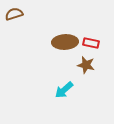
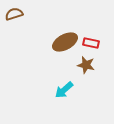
brown ellipse: rotated 25 degrees counterclockwise
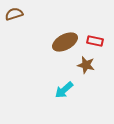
red rectangle: moved 4 px right, 2 px up
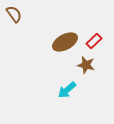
brown semicircle: rotated 72 degrees clockwise
red rectangle: moved 1 px left; rotated 56 degrees counterclockwise
cyan arrow: moved 3 px right
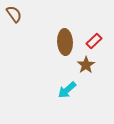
brown ellipse: rotated 65 degrees counterclockwise
brown star: rotated 24 degrees clockwise
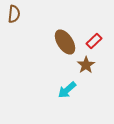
brown semicircle: rotated 42 degrees clockwise
brown ellipse: rotated 30 degrees counterclockwise
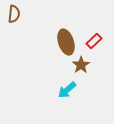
brown ellipse: moved 1 px right; rotated 15 degrees clockwise
brown star: moved 5 px left
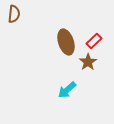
brown star: moved 7 px right, 3 px up
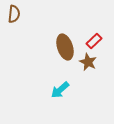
brown ellipse: moved 1 px left, 5 px down
brown star: rotated 12 degrees counterclockwise
cyan arrow: moved 7 px left
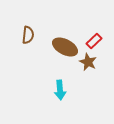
brown semicircle: moved 14 px right, 21 px down
brown ellipse: rotated 45 degrees counterclockwise
cyan arrow: rotated 54 degrees counterclockwise
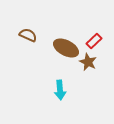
brown semicircle: rotated 72 degrees counterclockwise
brown ellipse: moved 1 px right, 1 px down
